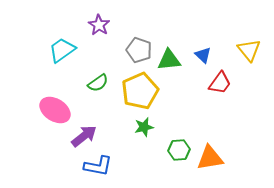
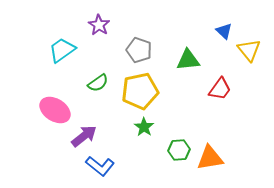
blue triangle: moved 21 px right, 24 px up
green triangle: moved 19 px right
red trapezoid: moved 6 px down
yellow pentagon: rotated 12 degrees clockwise
green star: rotated 24 degrees counterclockwise
blue L-shape: moved 2 px right; rotated 28 degrees clockwise
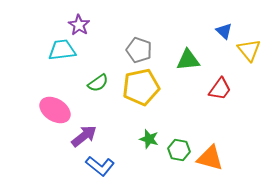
purple star: moved 20 px left
cyan trapezoid: rotated 28 degrees clockwise
yellow pentagon: moved 1 px right, 4 px up
green star: moved 5 px right, 12 px down; rotated 18 degrees counterclockwise
green hexagon: rotated 15 degrees clockwise
orange triangle: rotated 24 degrees clockwise
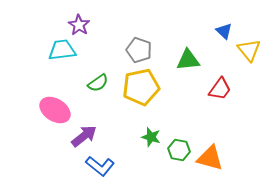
green star: moved 2 px right, 2 px up
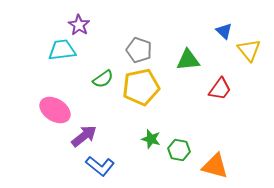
green semicircle: moved 5 px right, 4 px up
green star: moved 2 px down
orange triangle: moved 5 px right, 8 px down
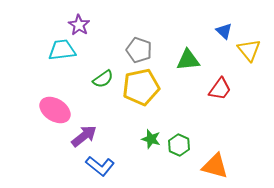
green hexagon: moved 5 px up; rotated 15 degrees clockwise
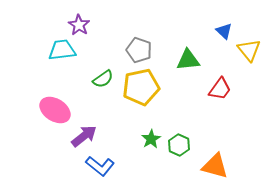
green star: rotated 24 degrees clockwise
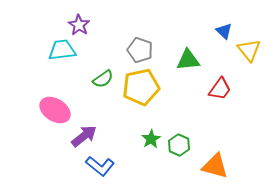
gray pentagon: moved 1 px right
